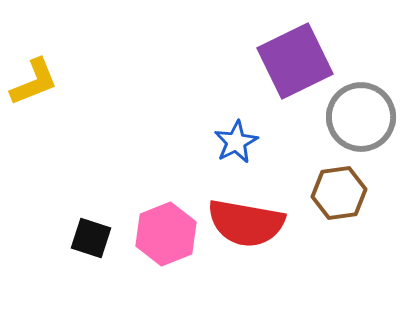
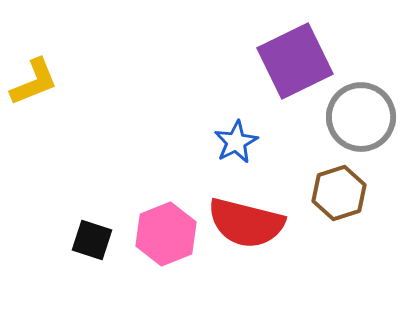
brown hexagon: rotated 10 degrees counterclockwise
red semicircle: rotated 4 degrees clockwise
black square: moved 1 px right, 2 px down
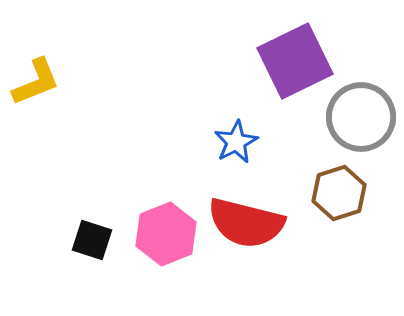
yellow L-shape: moved 2 px right
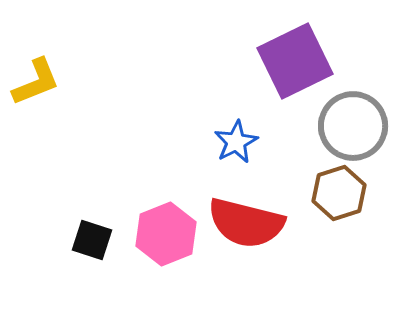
gray circle: moved 8 px left, 9 px down
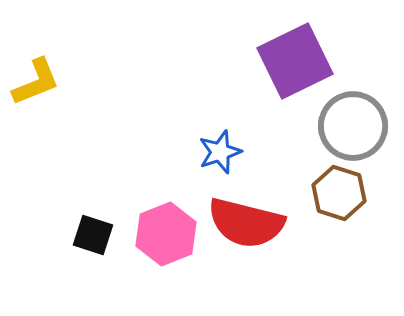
blue star: moved 16 px left, 10 px down; rotated 9 degrees clockwise
brown hexagon: rotated 24 degrees counterclockwise
black square: moved 1 px right, 5 px up
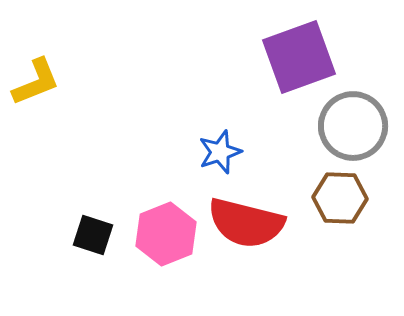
purple square: moved 4 px right, 4 px up; rotated 6 degrees clockwise
brown hexagon: moved 1 px right, 5 px down; rotated 16 degrees counterclockwise
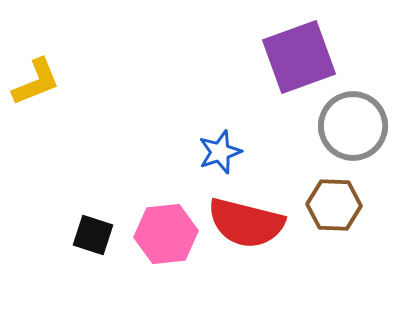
brown hexagon: moved 6 px left, 7 px down
pink hexagon: rotated 16 degrees clockwise
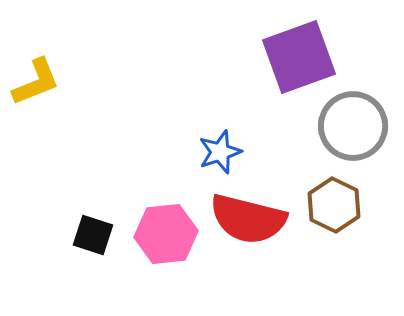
brown hexagon: rotated 24 degrees clockwise
red semicircle: moved 2 px right, 4 px up
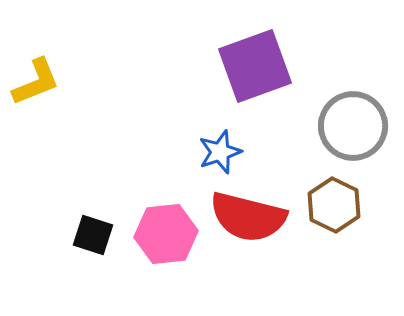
purple square: moved 44 px left, 9 px down
red semicircle: moved 2 px up
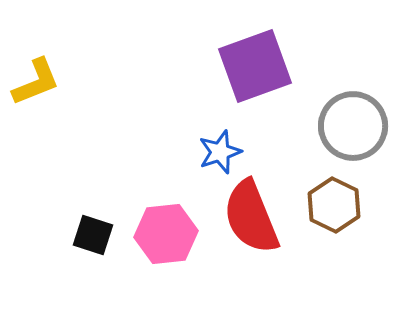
red semicircle: moved 3 px right; rotated 54 degrees clockwise
